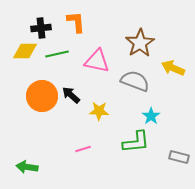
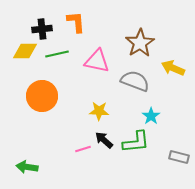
black cross: moved 1 px right, 1 px down
black arrow: moved 33 px right, 45 px down
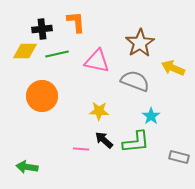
pink line: moved 2 px left; rotated 21 degrees clockwise
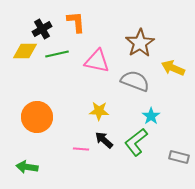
black cross: rotated 24 degrees counterclockwise
orange circle: moved 5 px left, 21 px down
green L-shape: rotated 148 degrees clockwise
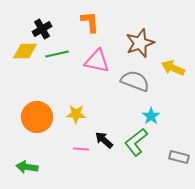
orange L-shape: moved 14 px right
brown star: rotated 12 degrees clockwise
yellow star: moved 23 px left, 3 px down
